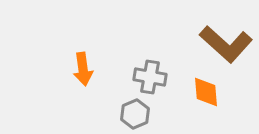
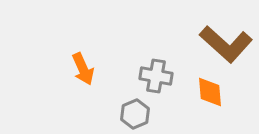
orange arrow: rotated 16 degrees counterclockwise
gray cross: moved 6 px right, 1 px up
orange diamond: moved 4 px right
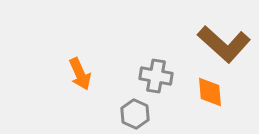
brown L-shape: moved 2 px left
orange arrow: moved 3 px left, 5 px down
gray hexagon: rotated 12 degrees counterclockwise
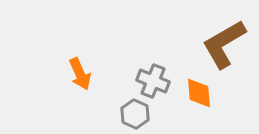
brown L-shape: rotated 108 degrees clockwise
gray cross: moved 3 px left, 5 px down; rotated 12 degrees clockwise
orange diamond: moved 11 px left, 1 px down
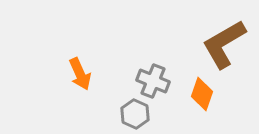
orange diamond: moved 3 px right, 1 px down; rotated 24 degrees clockwise
